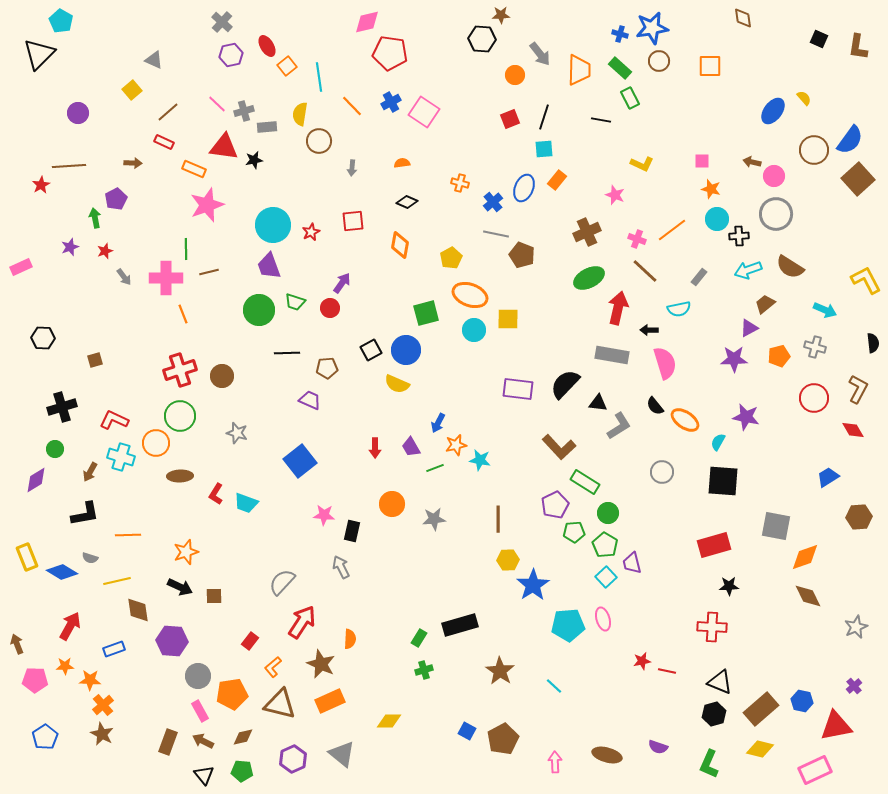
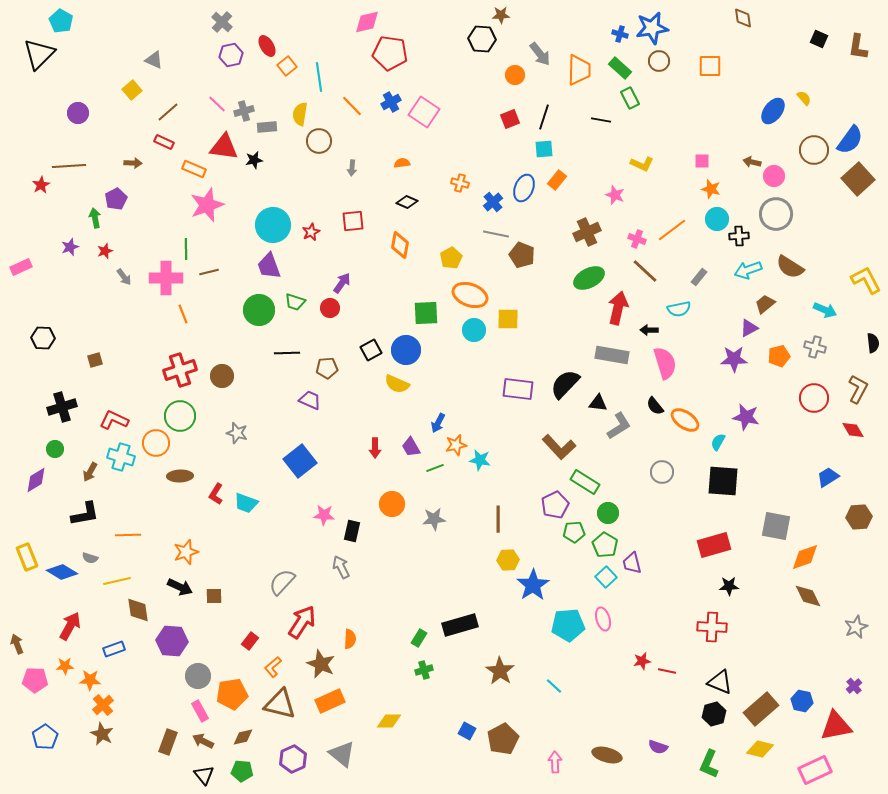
green square at (426, 313): rotated 12 degrees clockwise
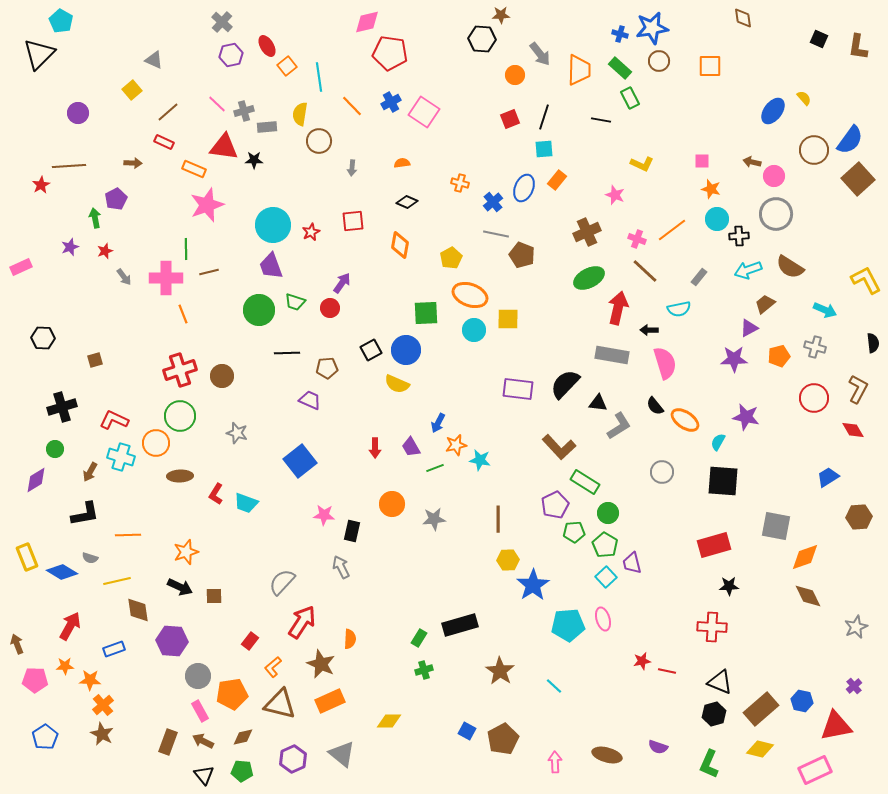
black star at (254, 160): rotated 12 degrees clockwise
purple trapezoid at (269, 266): moved 2 px right
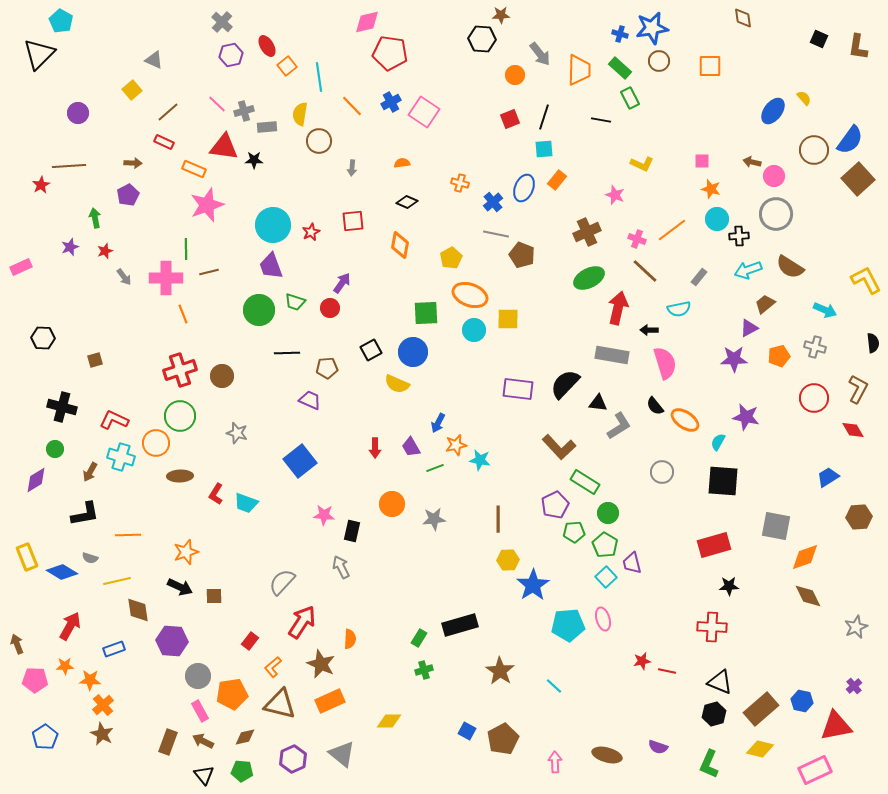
purple pentagon at (116, 199): moved 12 px right, 4 px up
blue circle at (406, 350): moved 7 px right, 2 px down
black cross at (62, 407): rotated 32 degrees clockwise
brown diamond at (243, 737): moved 2 px right
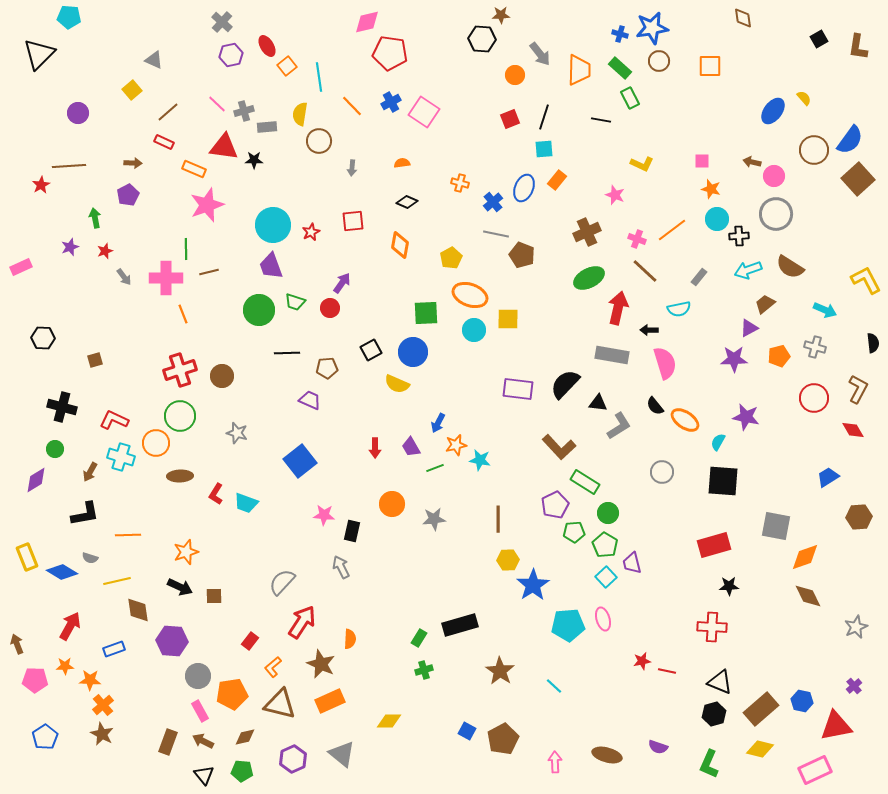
cyan pentagon at (61, 21): moved 8 px right, 4 px up; rotated 25 degrees counterclockwise
black square at (819, 39): rotated 36 degrees clockwise
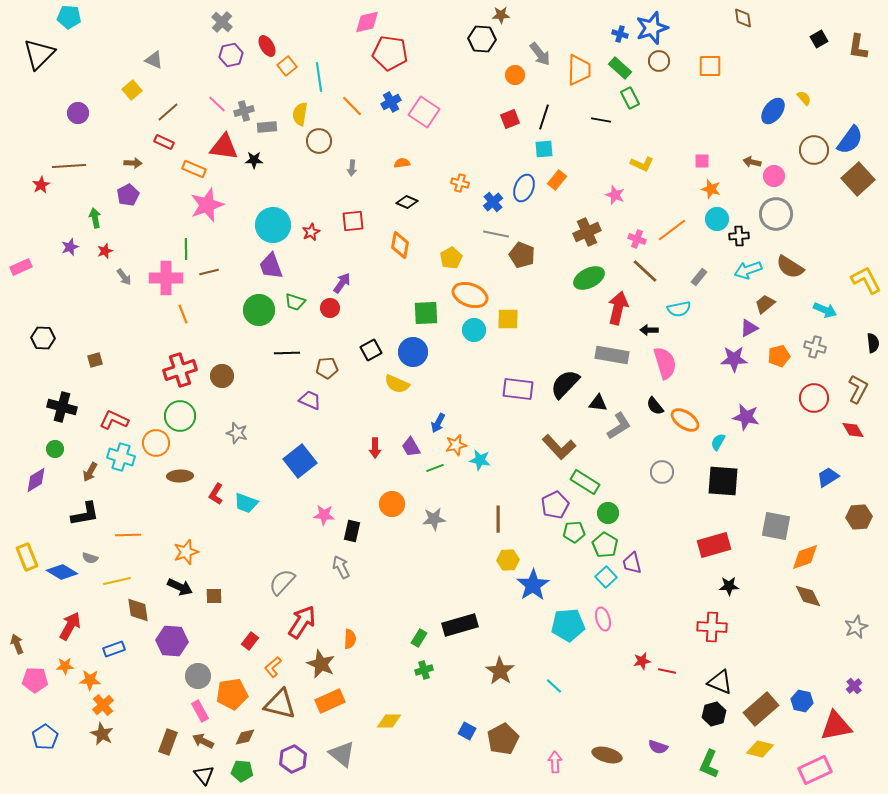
blue star at (652, 28): rotated 8 degrees counterclockwise
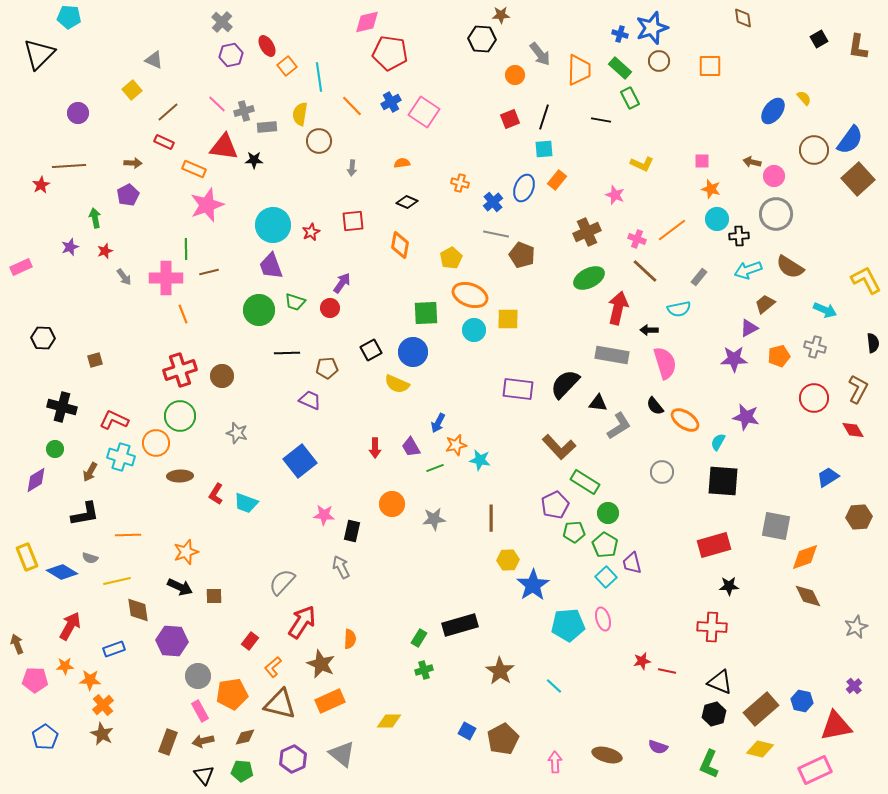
brown line at (498, 519): moved 7 px left, 1 px up
brown arrow at (203, 741): rotated 40 degrees counterclockwise
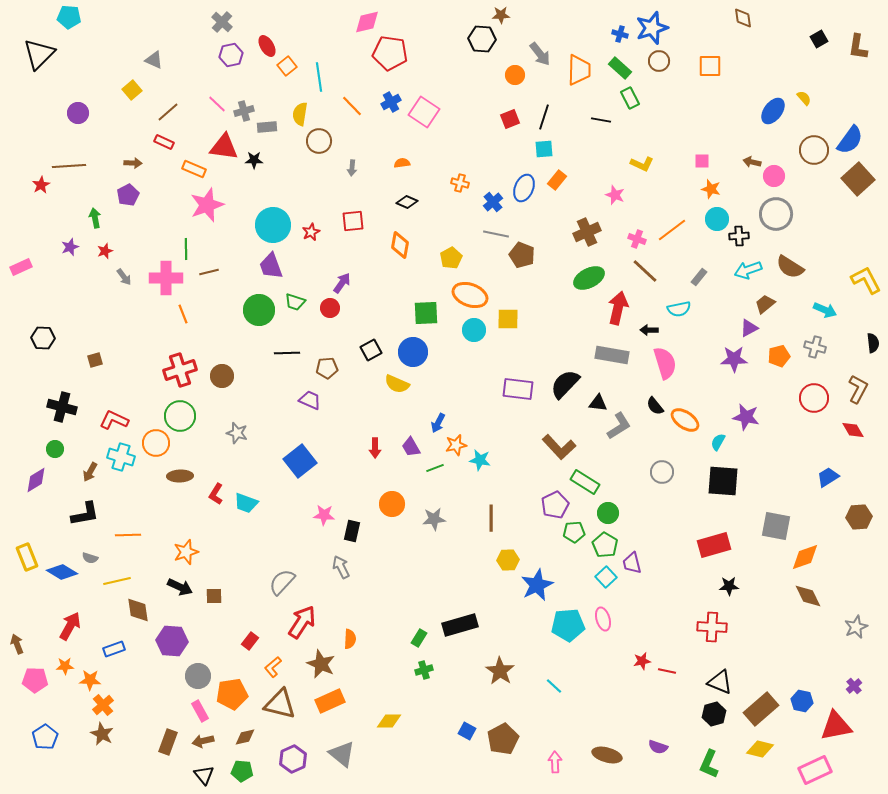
blue star at (533, 585): moved 4 px right; rotated 8 degrees clockwise
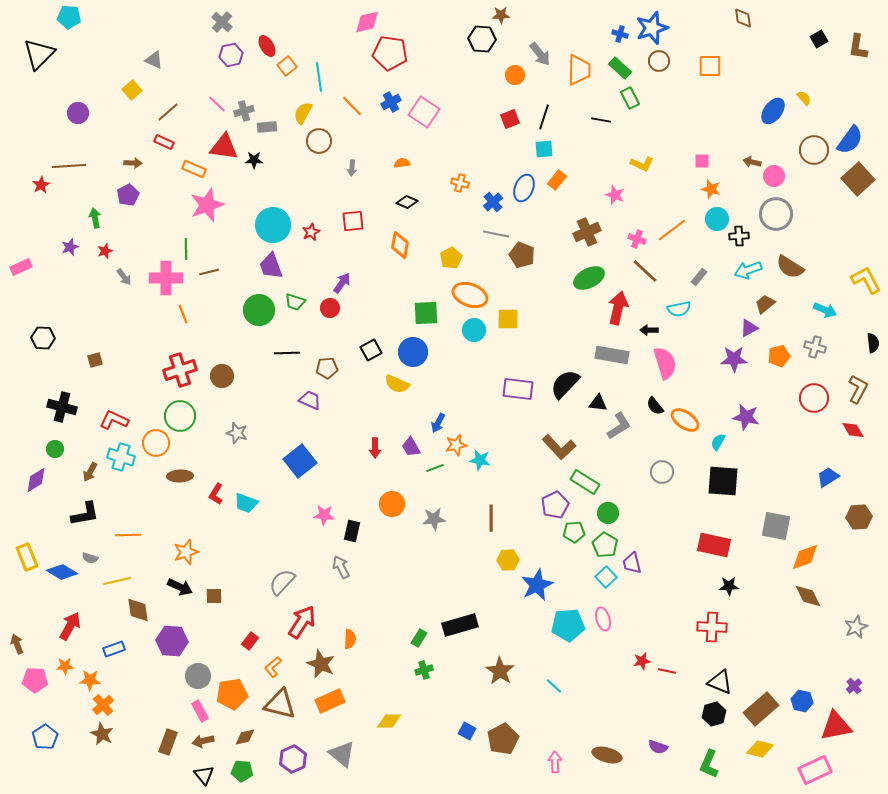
yellow semicircle at (300, 114): moved 3 px right, 1 px up; rotated 20 degrees clockwise
red rectangle at (714, 545): rotated 28 degrees clockwise
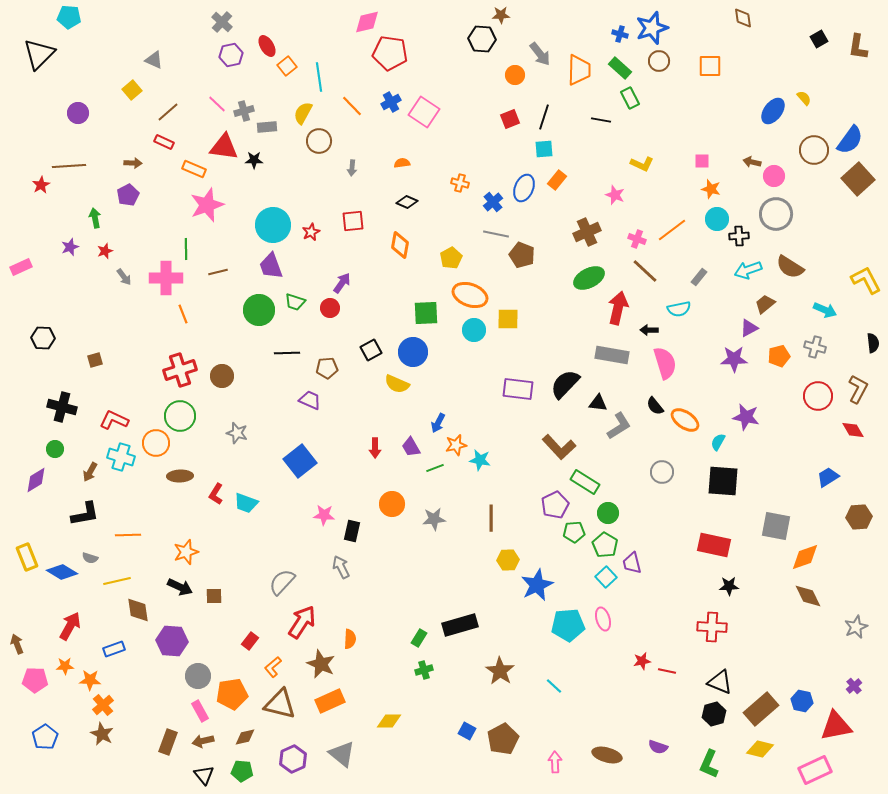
brown line at (209, 272): moved 9 px right
red circle at (814, 398): moved 4 px right, 2 px up
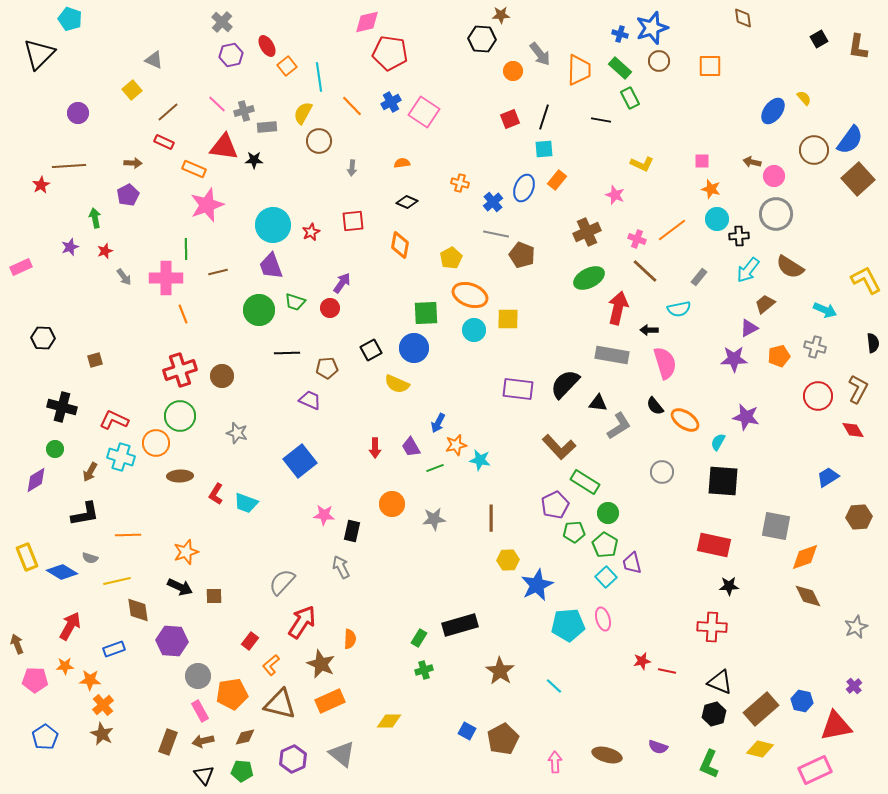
cyan pentagon at (69, 17): moved 1 px right, 2 px down; rotated 15 degrees clockwise
orange circle at (515, 75): moved 2 px left, 4 px up
cyan arrow at (748, 270): rotated 32 degrees counterclockwise
blue circle at (413, 352): moved 1 px right, 4 px up
orange L-shape at (273, 667): moved 2 px left, 2 px up
